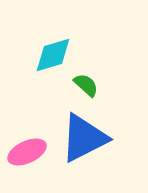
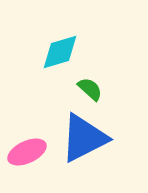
cyan diamond: moved 7 px right, 3 px up
green semicircle: moved 4 px right, 4 px down
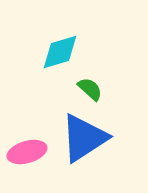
blue triangle: rotated 6 degrees counterclockwise
pink ellipse: rotated 9 degrees clockwise
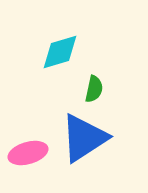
green semicircle: moved 4 px right; rotated 60 degrees clockwise
pink ellipse: moved 1 px right, 1 px down
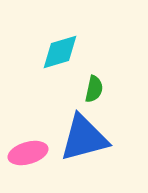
blue triangle: rotated 18 degrees clockwise
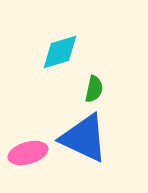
blue triangle: rotated 40 degrees clockwise
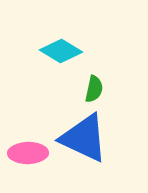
cyan diamond: moved 1 px right, 1 px up; rotated 48 degrees clockwise
pink ellipse: rotated 15 degrees clockwise
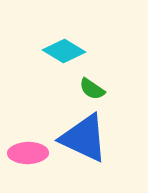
cyan diamond: moved 3 px right
green semicircle: moved 2 px left; rotated 112 degrees clockwise
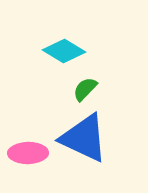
green semicircle: moved 7 px left; rotated 100 degrees clockwise
